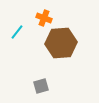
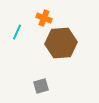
cyan line: rotated 14 degrees counterclockwise
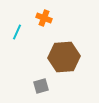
brown hexagon: moved 3 px right, 14 px down
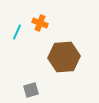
orange cross: moved 4 px left, 5 px down
gray square: moved 10 px left, 4 px down
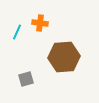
orange cross: rotated 14 degrees counterclockwise
gray square: moved 5 px left, 11 px up
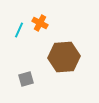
orange cross: rotated 21 degrees clockwise
cyan line: moved 2 px right, 2 px up
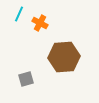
cyan line: moved 16 px up
